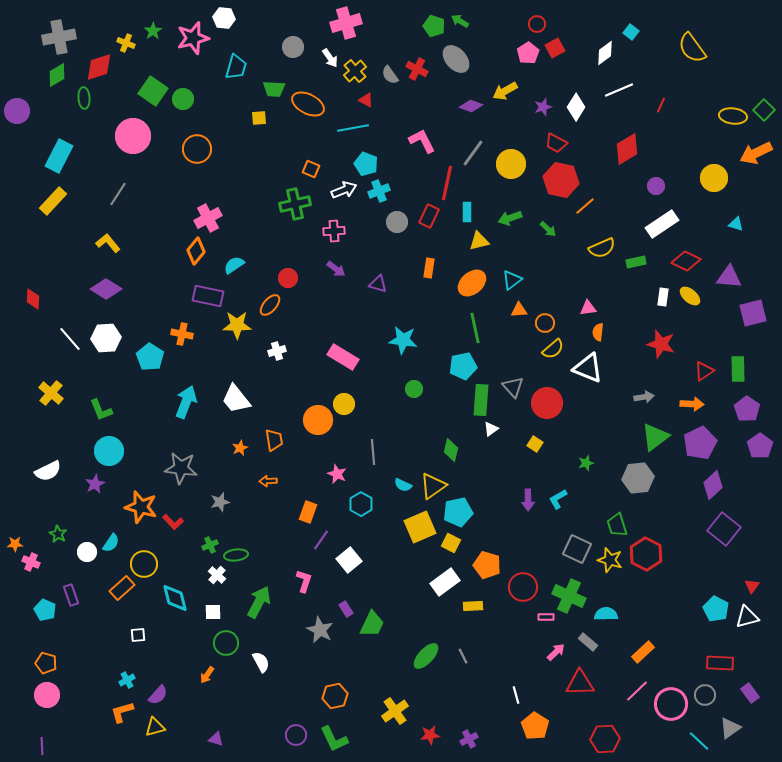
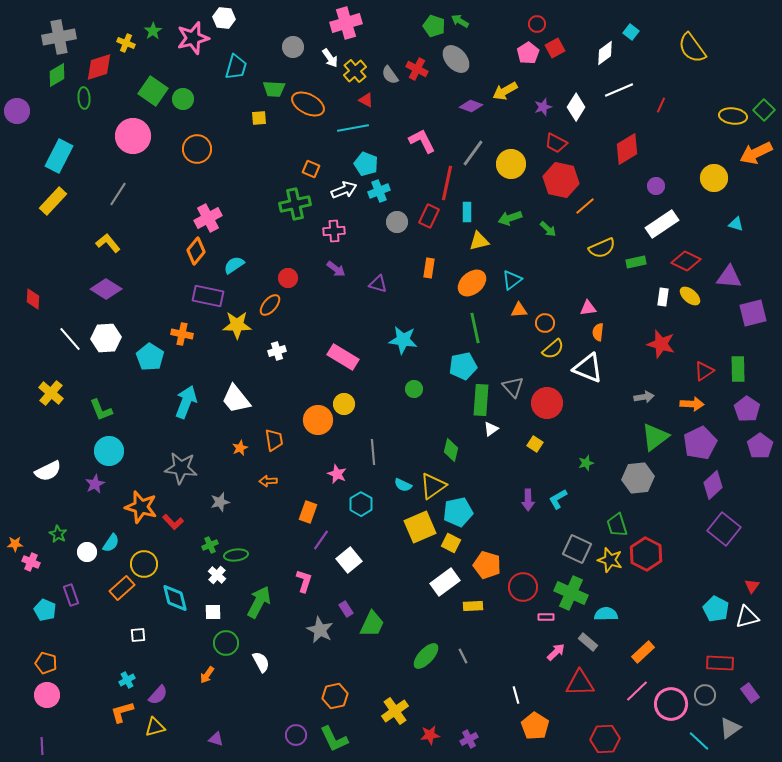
green cross at (569, 596): moved 2 px right, 3 px up
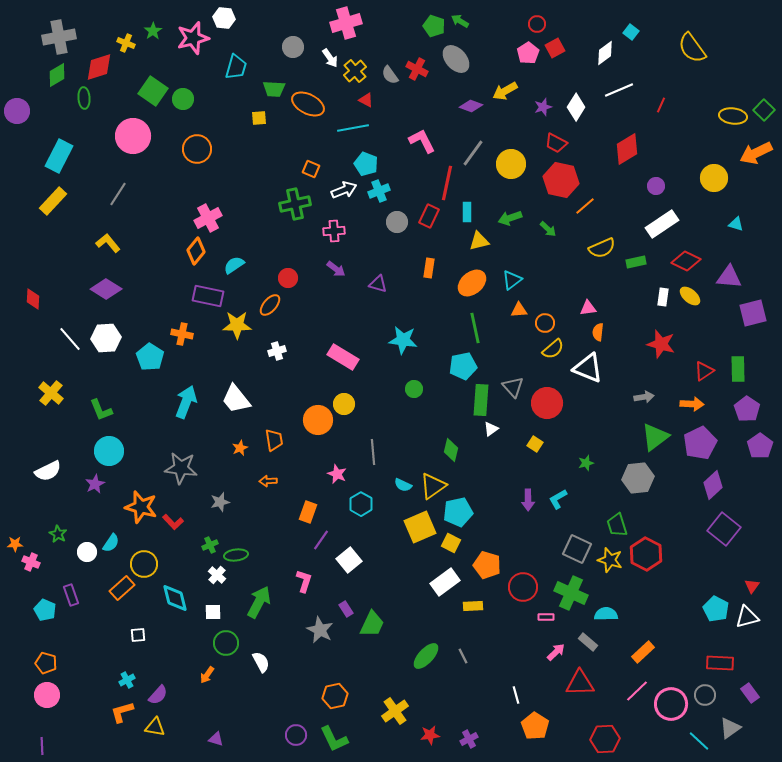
yellow triangle at (155, 727): rotated 25 degrees clockwise
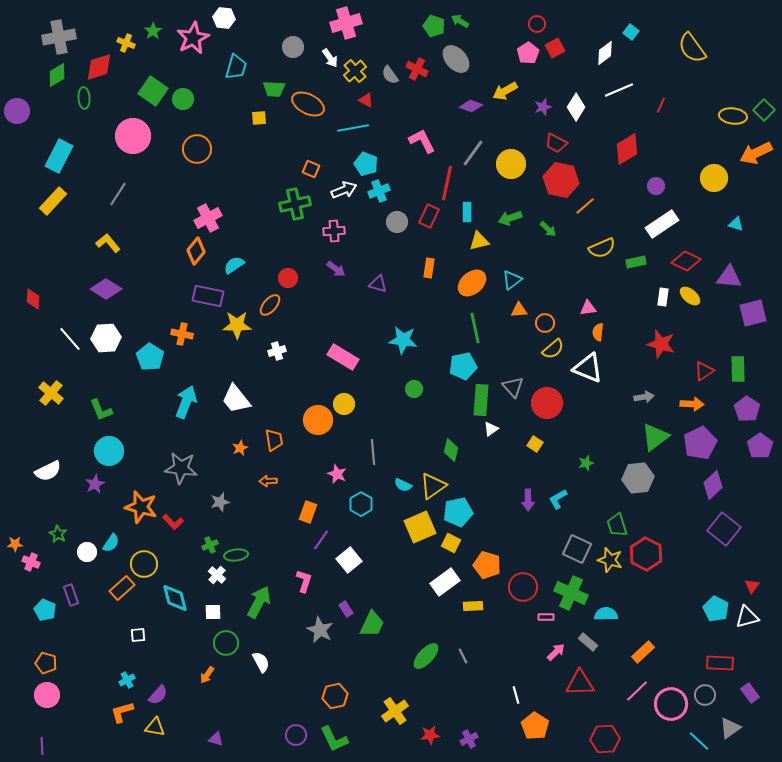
pink star at (193, 38): rotated 12 degrees counterclockwise
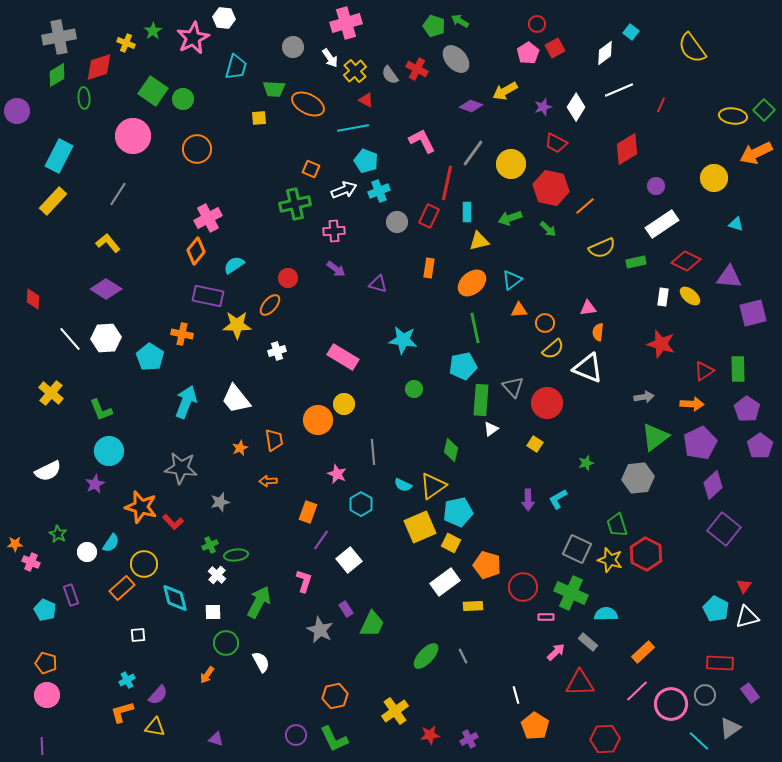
cyan pentagon at (366, 164): moved 3 px up
red hexagon at (561, 180): moved 10 px left, 8 px down
red triangle at (752, 586): moved 8 px left
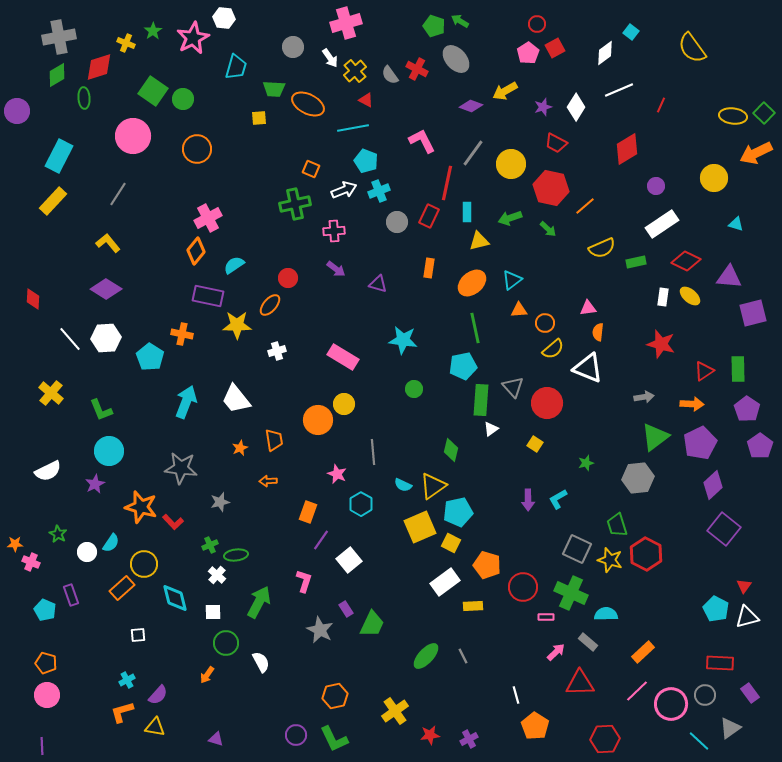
green square at (764, 110): moved 3 px down
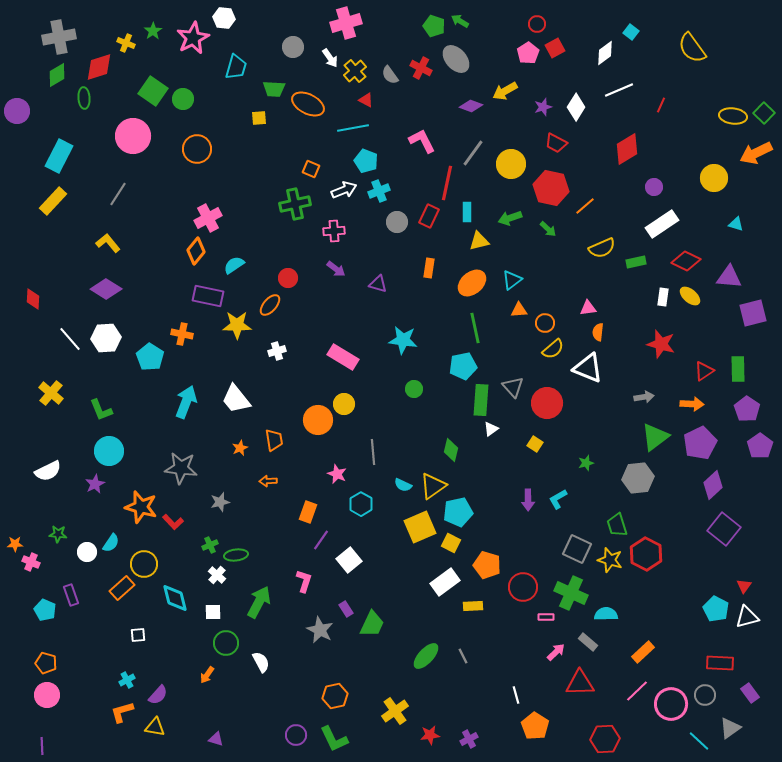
red cross at (417, 69): moved 4 px right, 1 px up
purple circle at (656, 186): moved 2 px left, 1 px down
green star at (58, 534): rotated 24 degrees counterclockwise
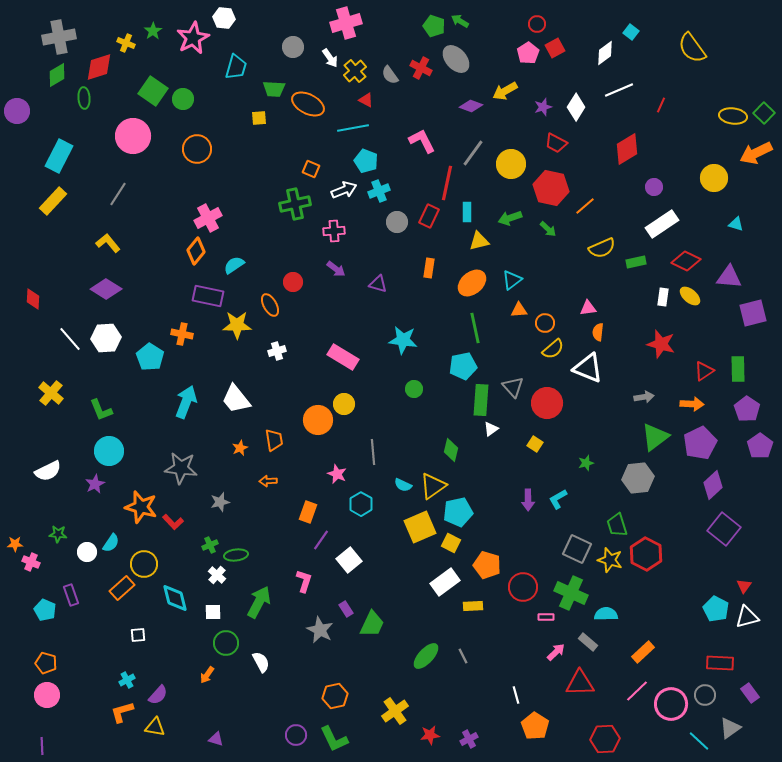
red circle at (288, 278): moved 5 px right, 4 px down
orange ellipse at (270, 305): rotated 70 degrees counterclockwise
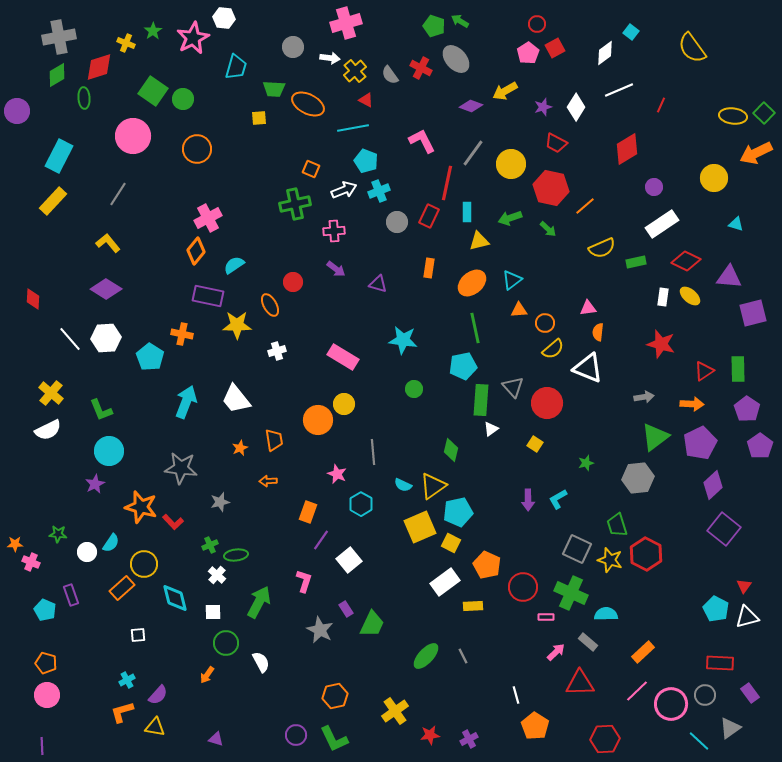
white arrow at (330, 58): rotated 48 degrees counterclockwise
white semicircle at (48, 471): moved 41 px up
orange pentagon at (487, 565): rotated 8 degrees clockwise
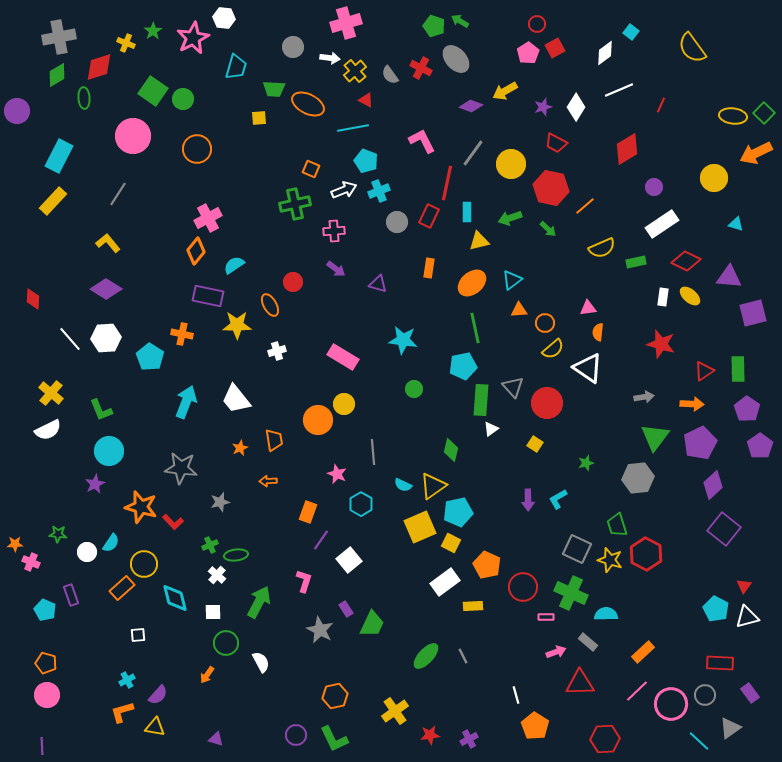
white triangle at (588, 368): rotated 12 degrees clockwise
green triangle at (655, 437): rotated 16 degrees counterclockwise
pink arrow at (556, 652): rotated 24 degrees clockwise
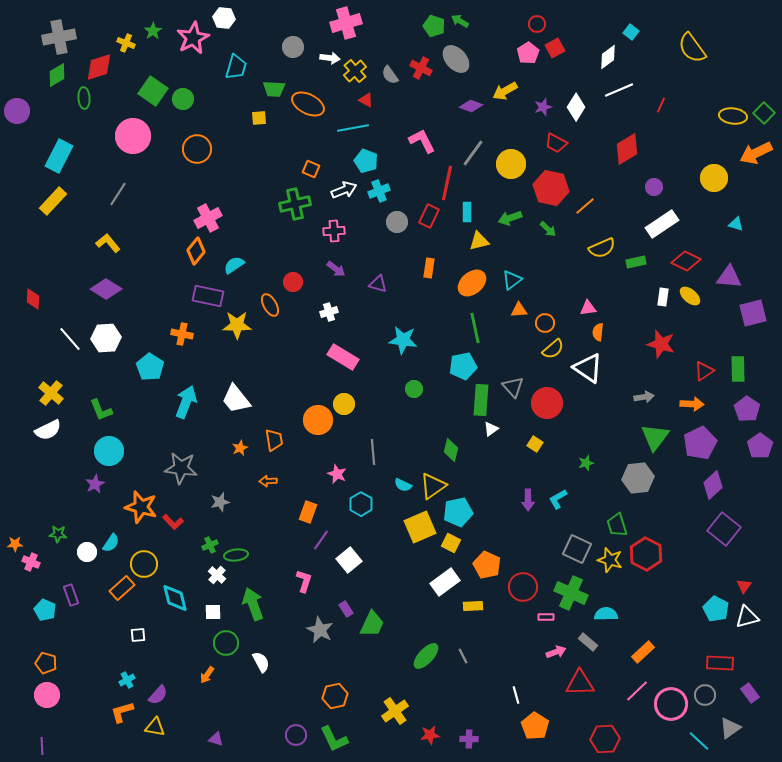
white diamond at (605, 53): moved 3 px right, 4 px down
white cross at (277, 351): moved 52 px right, 39 px up
cyan pentagon at (150, 357): moved 10 px down
green arrow at (259, 602): moved 6 px left, 2 px down; rotated 48 degrees counterclockwise
purple cross at (469, 739): rotated 30 degrees clockwise
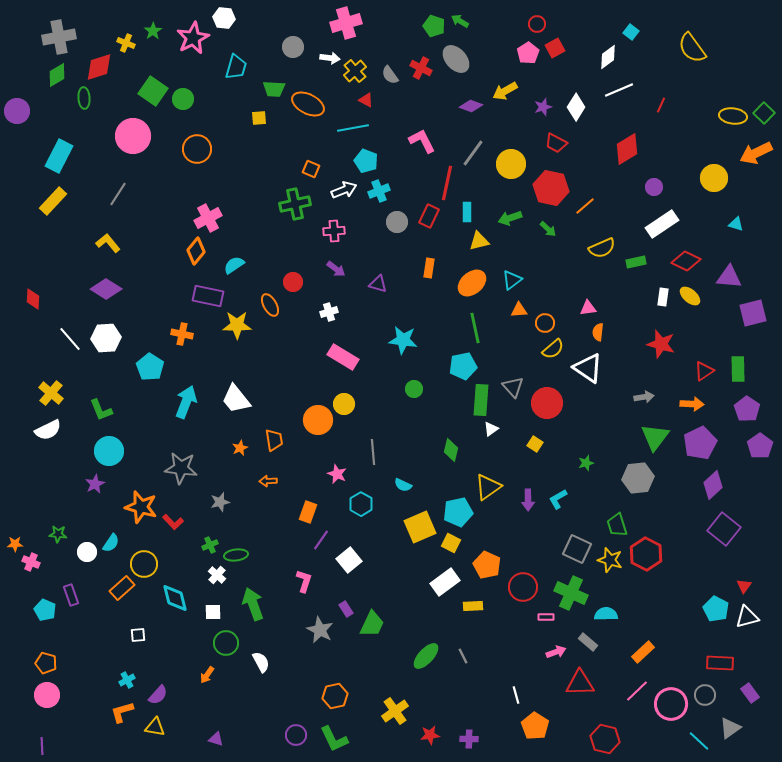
yellow triangle at (433, 486): moved 55 px right, 1 px down
red hexagon at (605, 739): rotated 16 degrees clockwise
